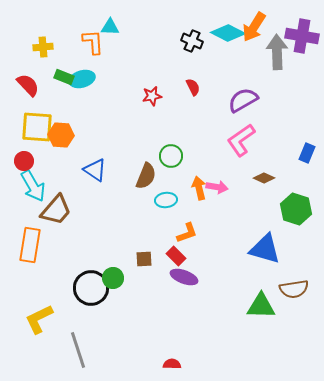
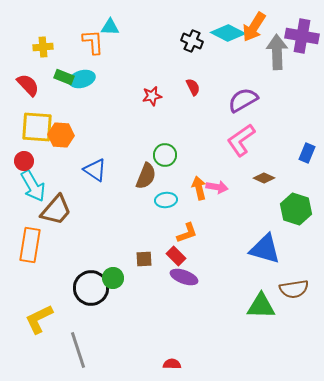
green circle at (171, 156): moved 6 px left, 1 px up
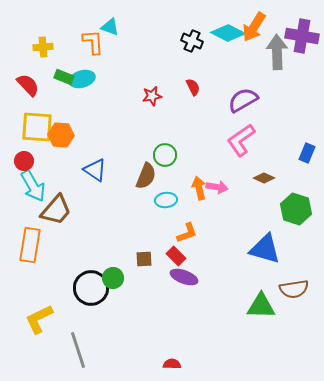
cyan triangle at (110, 27): rotated 18 degrees clockwise
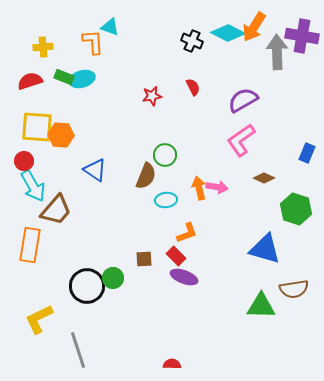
red semicircle at (28, 85): moved 2 px right, 4 px up; rotated 65 degrees counterclockwise
black circle at (91, 288): moved 4 px left, 2 px up
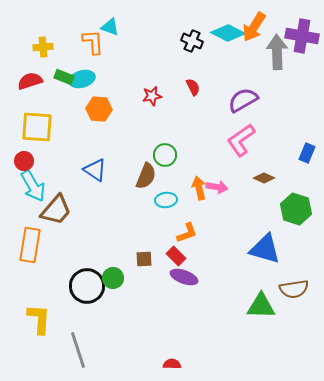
orange hexagon at (61, 135): moved 38 px right, 26 px up
yellow L-shape at (39, 319): rotated 120 degrees clockwise
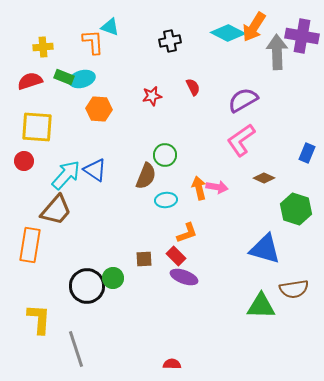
black cross at (192, 41): moved 22 px left; rotated 35 degrees counterclockwise
cyan arrow at (33, 186): moved 33 px right, 11 px up; rotated 108 degrees counterclockwise
gray line at (78, 350): moved 2 px left, 1 px up
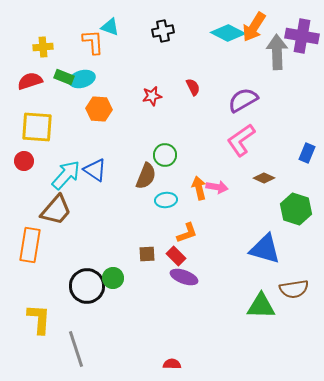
black cross at (170, 41): moved 7 px left, 10 px up
brown square at (144, 259): moved 3 px right, 5 px up
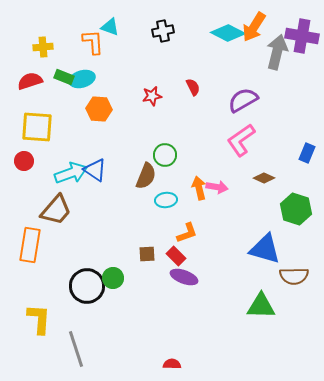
gray arrow at (277, 52): rotated 16 degrees clockwise
cyan arrow at (66, 175): moved 5 px right, 2 px up; rotated 28 degrees clockwise
brown semicircle at (294, 289): moved 13 px up; rotated 8 degrees clockwise
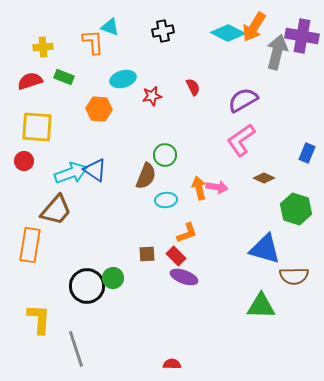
cyan ellipse at (82, 79): moved 41 px right
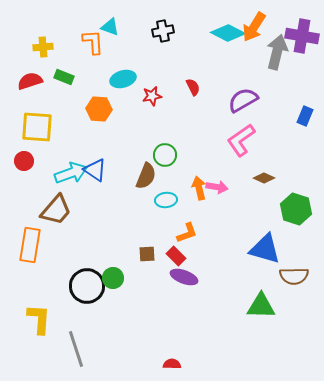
blue rectangle at (307, 153): moved 2 px left, 37 px up
